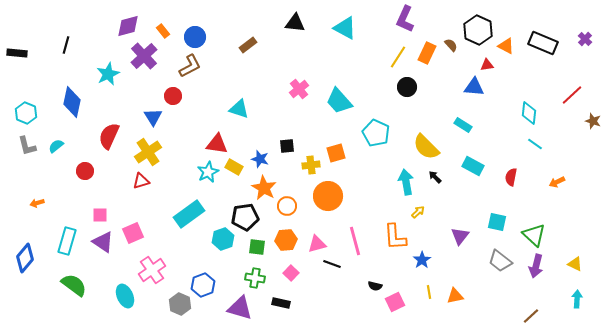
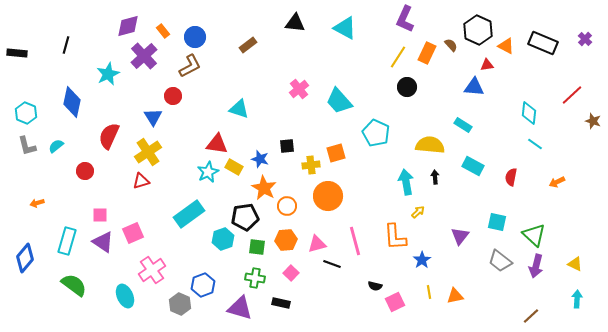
yellow semicircle at (426, 147): moved 4 px right, 2 px up; rotated 140 degrees clockwise
black arrow at (435, 177): rotated 40 degrees clockwise
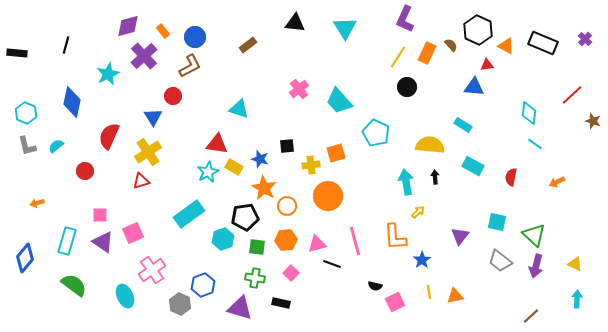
cyan triangle at (345, 28): rotated 30 degrees clockwise
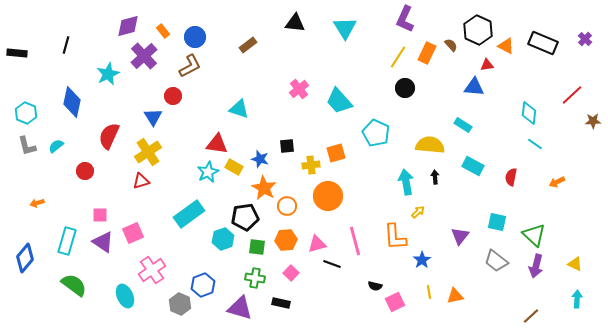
black circle at (407, 87): moved 2 px left, 1 px down
brown star at (593, 121): rotated 21 degrees counterclockwise
gray trapezoid at (500, 261): moved 4 px left
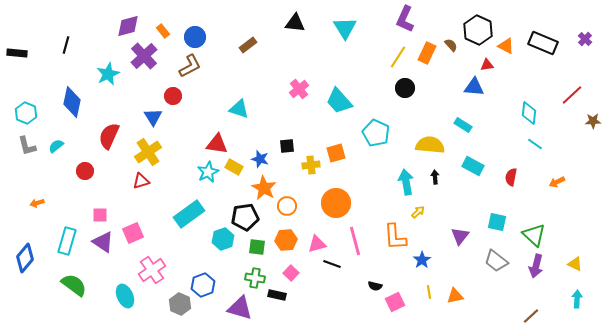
orange circle at (328, 196): moved 8 px right, 7 px down
black rectangle at (281, 303): moved 4 px left, 8 px up
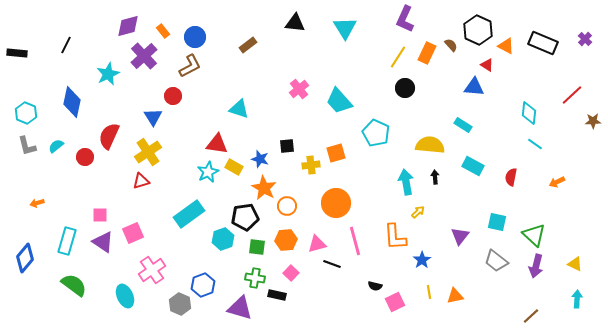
black line at (66, 45): rotated 12 degrees clockwise
red triangle at (487, 65): rotated 40 degrees clockwise
red circle at (85, 171): moved 14 px up
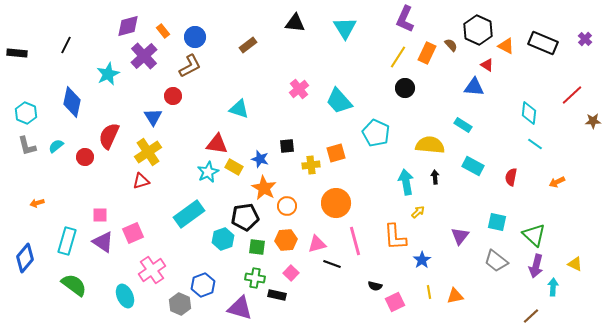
cyan arrow at (577, 299): moved 24 px left, 12 px up
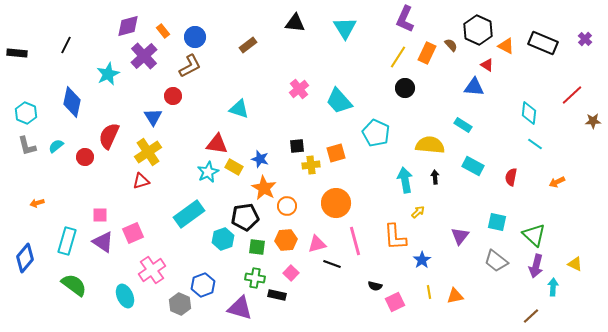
black square at (287, 146): moved 10 px right
cyan arrow at (406, 182): moved 1 px left, 2 px up
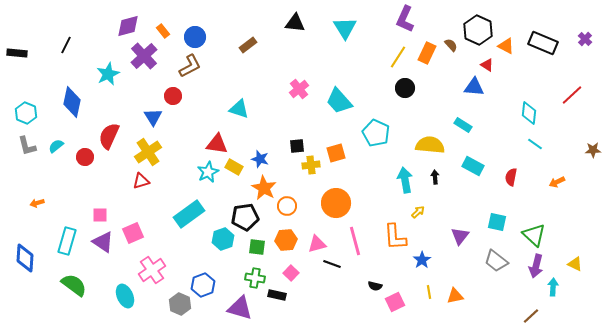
brown star at (593, 121): moved 29 px down
blue diamond at (25, 258): rotated 36 degrees counterclockwise
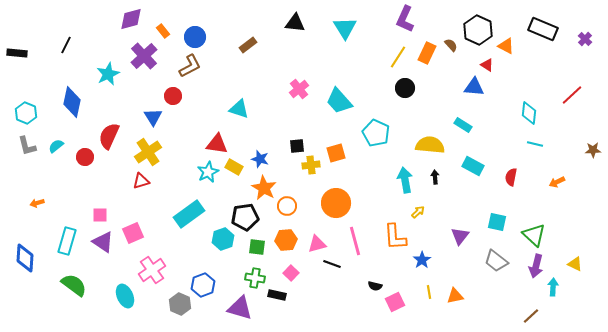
purple diamond at (128, 26): moved 3 px right, 7 px up
black rectangle at (543, 43): moved 14 px up
cyan line at (535, 144): rotated 21 degrees counterclockwise
